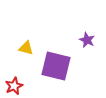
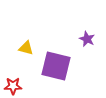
purple star: moved 1 px up
red star: moved 1 px left; rotated 24 degrees clockwise
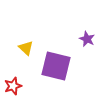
yellow triangle: rotated 28 degrees clockwise
red star: rotated 18 degrees counterclockwise
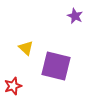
purple star: moved 12 px left, 23 px up
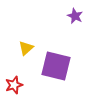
yellow triangle: rotated 35 degrees clockwise
red star: moved 1 px right, 1 px up
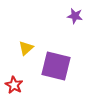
purple star: rotated 14 degrees counterclockwise
red star: rotated 24 degrees counterclockwise
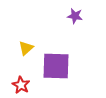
purple square: rotated 12 degrees counterclockwise
red star: moved 7 px right
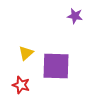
yellow triangle: moved 5 px down
red star: rotated 12 degrees counterclockwise
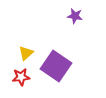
purple square: rotated 32 degrees clockwise
red star: moved 8 px up; rotated 24 degrees counterclockwise
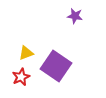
yellow triangle: rotated 21 degrees clockwise
red star: rotated 18 degrees counterclockwise
